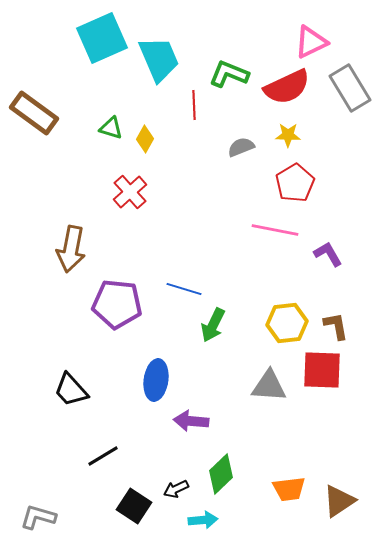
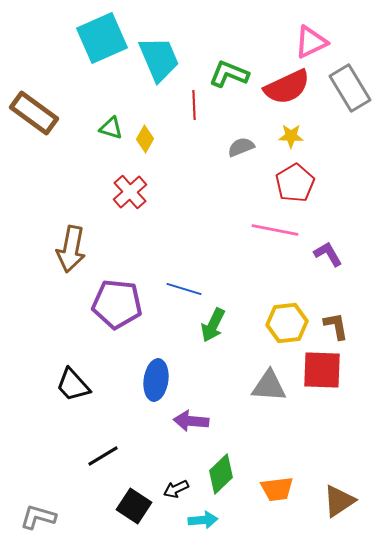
yellow star: moved 3 px right, 1 px down
black trapezoid: moved 2 px right, 5 px up
orange trapezoid: moved 12 px left
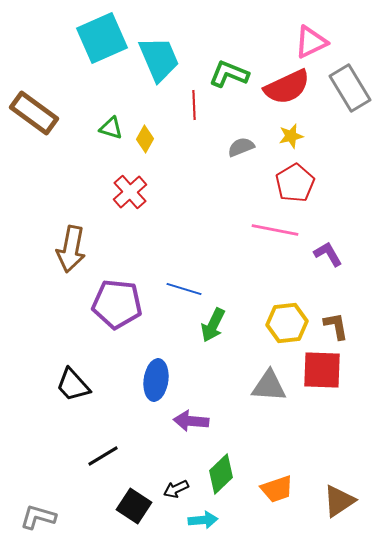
yellow star: rotated 15 degrees counterclockwise
orange trapezoid: rotated 12 degrees counterclockwise
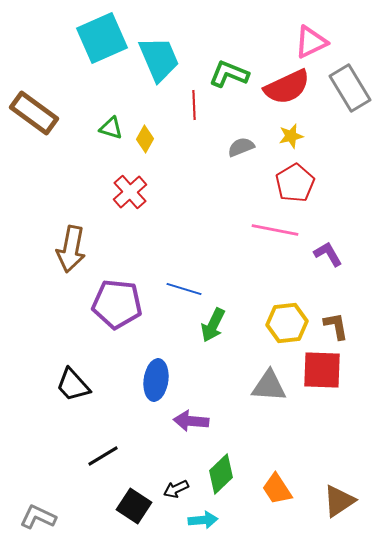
orange trapezoid: rotated 76 degrees clockwise
gray L-shape: rotated 9 degrees clockwise
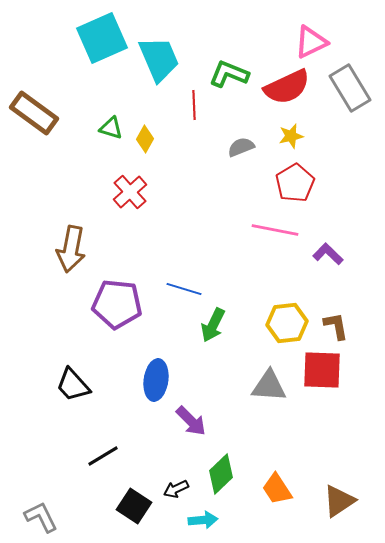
purple L-shape: rotated 16 degrees counterclockwise
purple arrow: rotated 140 degrees counterclockwise
gray L-shape: moved 3 px right; rotated 39 degrees clockwise
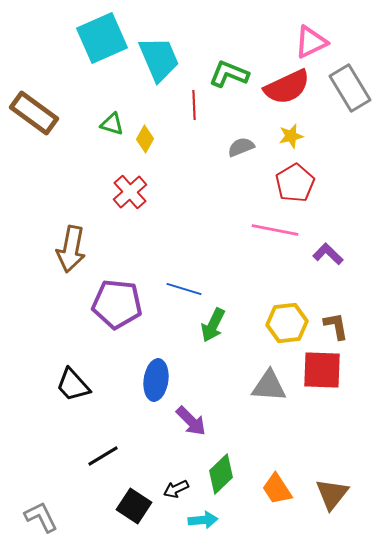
green triangle: moved 1 px right, 4 px up
brown triangle: moved 7 px left, 7 px up; rotated 18 degrees counterclockwise
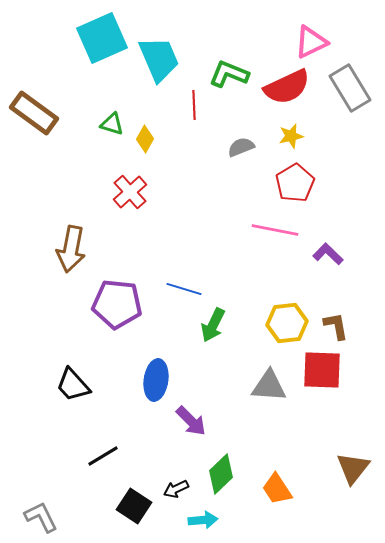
brown triangle: moved 21 px right, 26 px up
